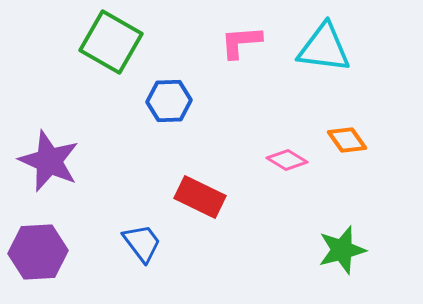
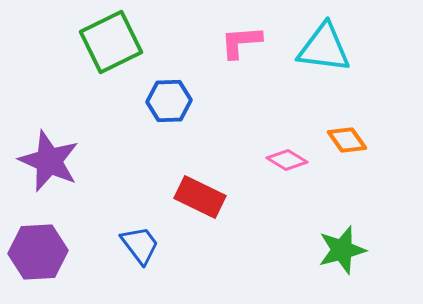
green square: rotated 34 degrees clockwise
blue trapezoid: moved 2 px left, 2 px down
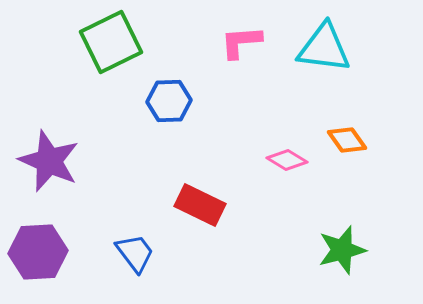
red rectangle: moved 8 px down
blue trapezoid: moved 5 px left, 8 px down
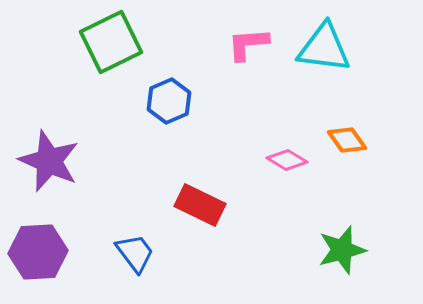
pink L-shape: moved 7 px right, 2 px down
blue hexagon: rotated 21 degrees counterclockwise
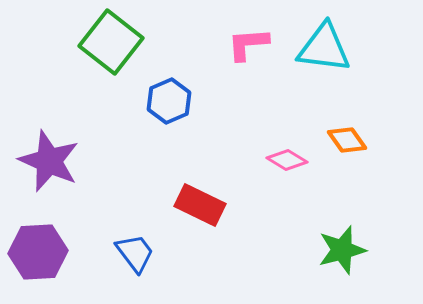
green square: rotated 26 degrees counterclockwise
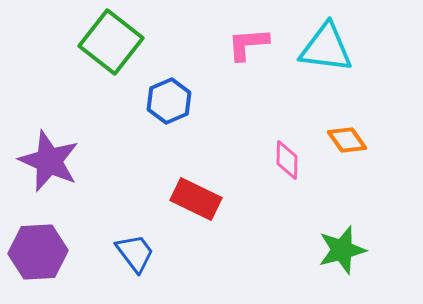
cyan triangle: moved 2 px right
pink diamond: rotated 60 degrees clockwise
red rectangle: moved 4 px left, 6 px up
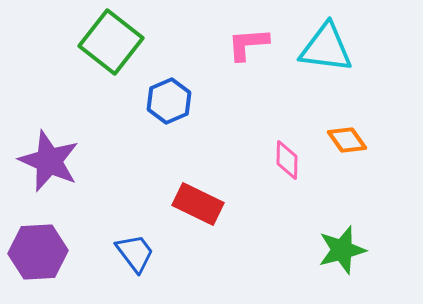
red rectangle: moved 2 px right, 5 px down
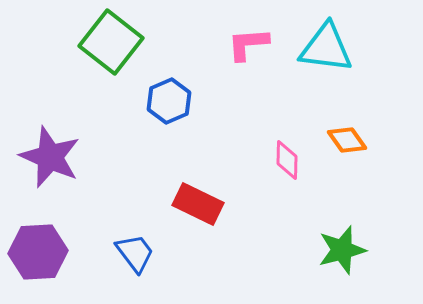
purple star: moved 1 px right, 4 px up
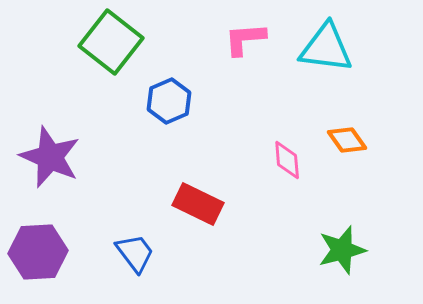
pink L-shape: moved 3 px left, 5 px up
pink diamond: rotated 6 degrees counterclockwise
